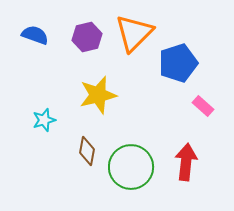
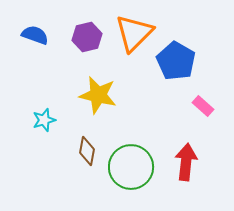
blue pentagon: moved 2 px left, 2 px up; rotated 24 degrees counterclockwise
yellow star: rotated 27 degrees clockwise
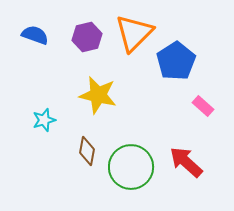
blue pentagon: rotated 9 degrees clockwise
red arrow: rotated 54 degrees counterclockwise
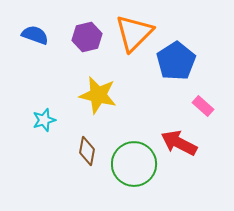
red arrow: moved 7 px left, 19 px up; rotated 15 degrees counterclockwise
green circle: moved 3 px right, 3 px up
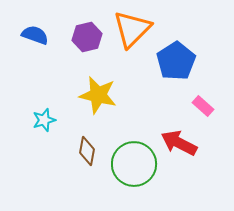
orange triangle: moved 2 px left, 4 px up
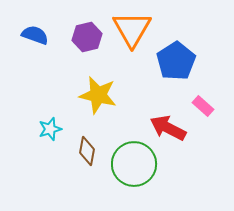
orange triangle: rotated 15 degrees counterclockwise
cyan star: moved 6 px right, 9 px down
red arrow: moved 11 px left, 15 px up
